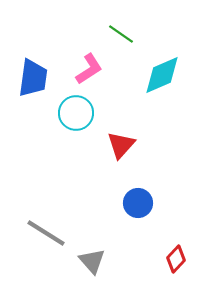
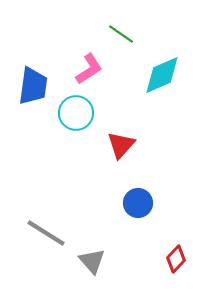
blue trapezoid: moved 8 px down
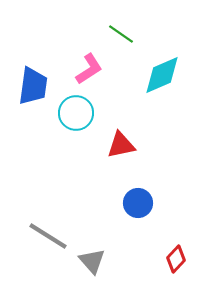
red triangle: rotated 36 degrees clockwise
gray line: moved 2 px right, 3 px down
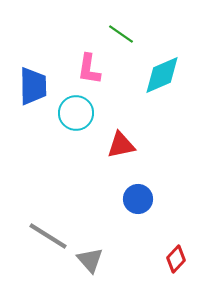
pink L-shape: rotated 132 degrees clockwise
blue trapezoid: rotated 9 degrees counterclockwise
blue circle: moved 4 px up
gray triangle: moved 2 px left, 1 px up
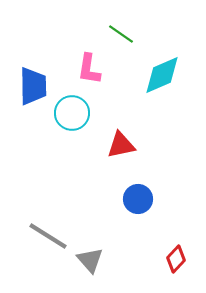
cyan circle: moved 4 px left
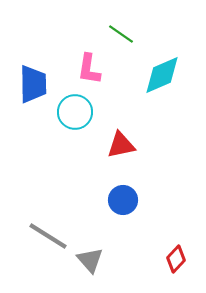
blue trapezoid: moved 2 px up
cyan circle: moved 3 px right, 1 px up
blue circle: moved 15 px left, 1 px down
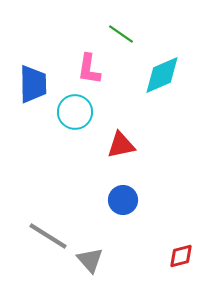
red diamond: moved 5 px right, 3 px up; rotated 32 degrees clockwise
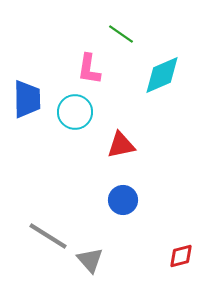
blue trapezoid: moved 6 px left, 15 px down
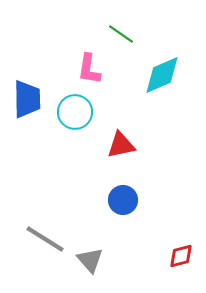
gray line: moved 3 px left, 3 px down
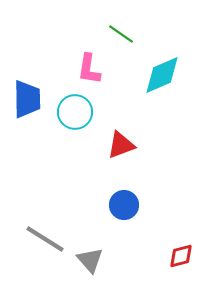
red triangle: rotated 8 degrees counterclockwise
blue circle: moved 1 px right, 5 px down
